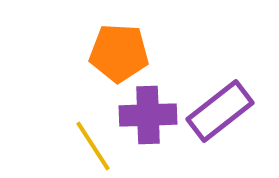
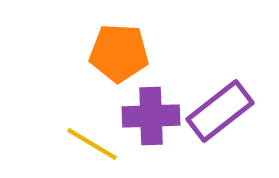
purple cross: moved 3 px right, 1 px down
yellow line: moved 1 px left, 2 px up; rotated 26 degrees counterclockwise
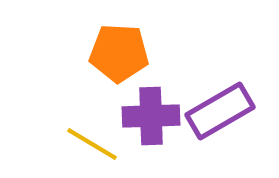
purple rectangle: rotated 8 degrees clockwise
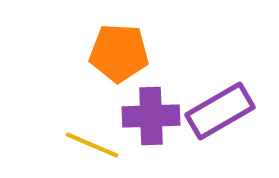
yellow line: moved 1 px down; rotated 8 degrees counterclockwise
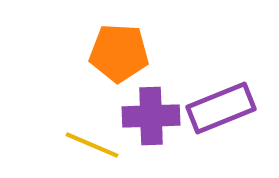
purple rectangle: moved 1 px right, 3 px up; rotated 8 degrees clockwise
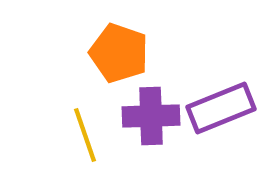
orange pentagon: rotated 16 degrees clockwise
yellow line: moved 7 px left, 10 px up; rotated 48 degrees clockwise
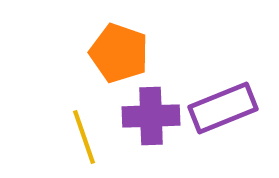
purple rectangle: moved 2 px right
yellow line: moved 1 px left, 2 px down
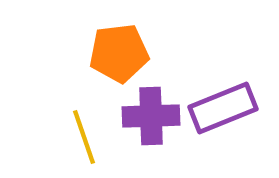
orange pentagon: rotated 26 degrees counterclockwise
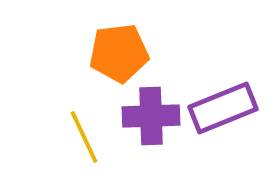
yellow line: rotated 6 degrees counterclockwise
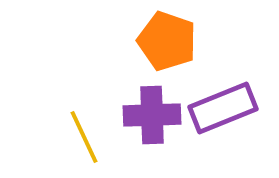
orange pentagon: moved 48 px right, 12 px up; rotated 26 degrees clockwise
purple cross: moved 1 px right, 1 px up
